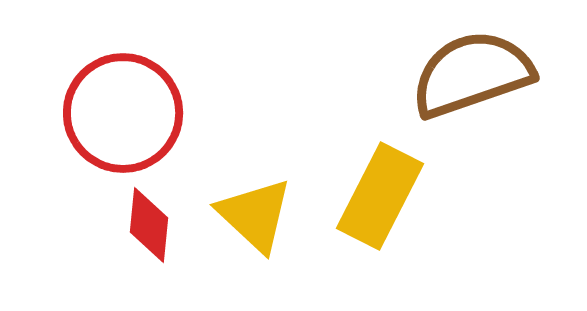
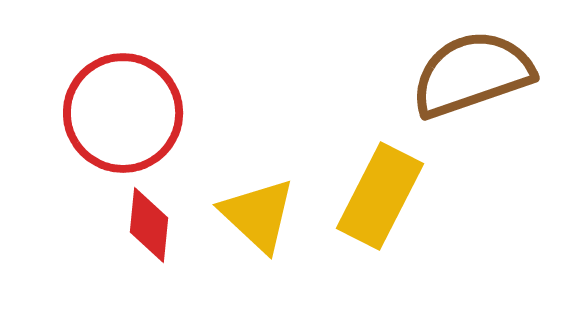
yellow triangle: moved 3 px right
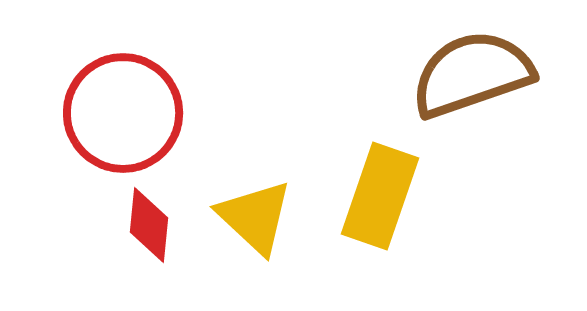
yellow rectangle: rotated 8 degrees counterclockwise
yellow triangle: moved 3 px left, 2 px down
